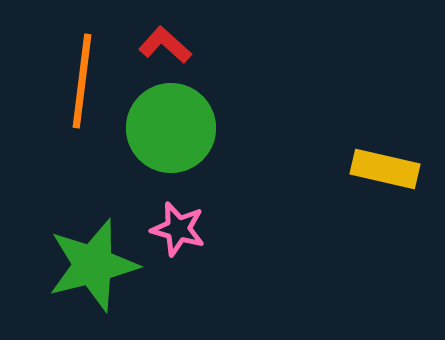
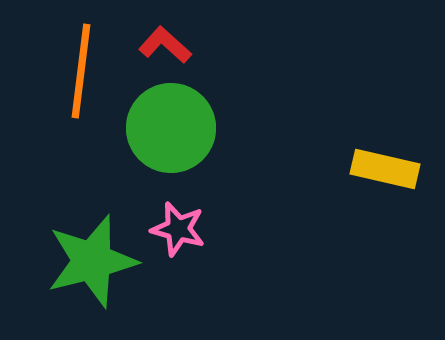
orange line: moved 1 px left, 10 px up
green star: moved 1 px left, 4 px up
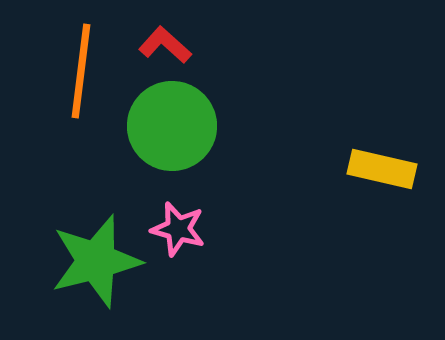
green circle: moved 1 px right, 2 px up
yellow rectangle: moved 3 px left
green star: moved 4 px right
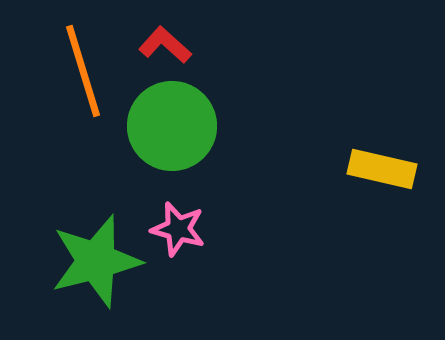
orange line: moved 2 px right; rotated 24 degrees counterclockwise
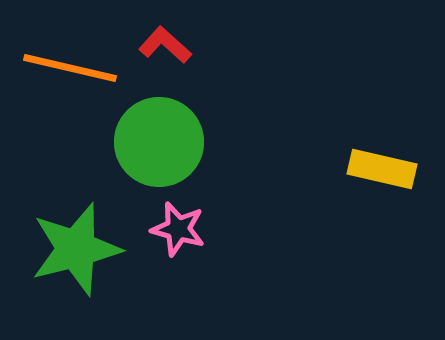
orange line: moved 13 px left, 3 px up; rotated 60 degrees counterclockwise
green circle: moved 13 px left, 16 px down
green star: moved 20 px left, 12 px up
